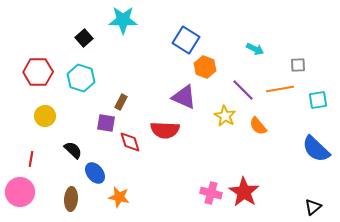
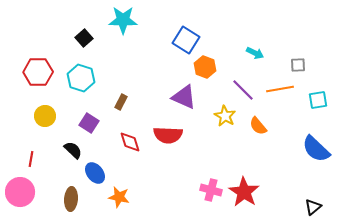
cyan arrow: moved 4 px down
purple square: moved 17 px left; rotated 24 degrees clockwise
red semicircle: moved 3 px right, 5 px down
pink cross: moved 3 px up
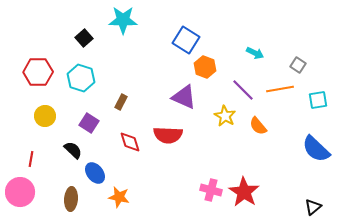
gray square: rotated 35 degrees clockwise
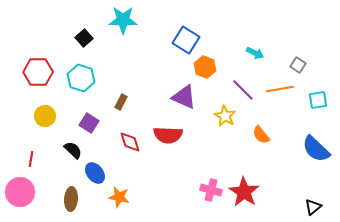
orange semicircle: moved 3 px right, 9 px down
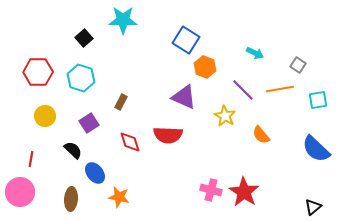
purple square: rotated 24 degrees clockwise
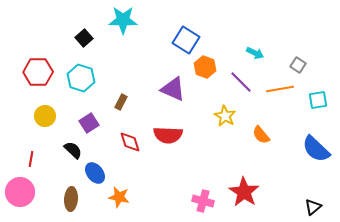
purple line: moved 2 px left, 8 px up
purple triangle: moved 11 px left, 8 px up
pink cross: moved 8 px left, 11 px down
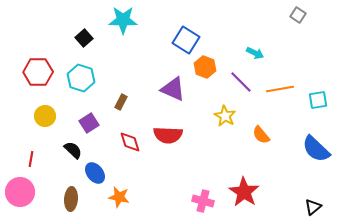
gray square: moved 50 px up
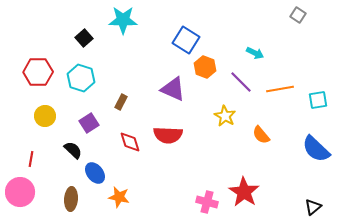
pink cross: moved 4 px right, 1 px down
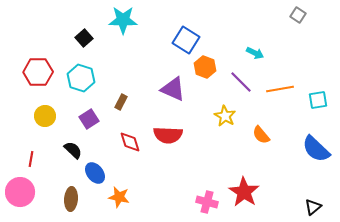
purple square: moved 4 px up
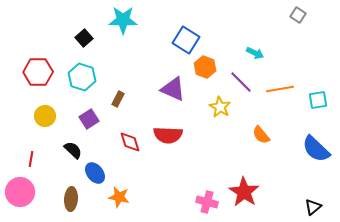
cyan hexagon: moved 1 px right, 1 px up
brown rectangle: moved 3 px left, 3 px up
yellow star: moved 5 px left, 9 px up
